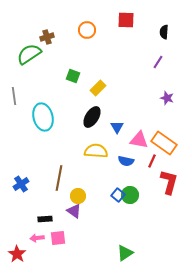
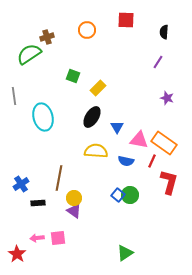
yellow circle: moved 4 px left, 2 px down
black rectangle: moved 7 px left, 16 px up
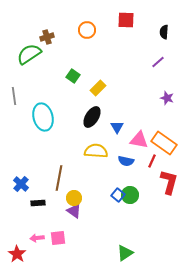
purple line: rotated 16 degrees clockwise
green square: rotated 16 degrees clockwise
blue cross: rotated 14 degrees counterclockwise
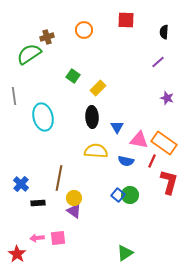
orange circle: moved 3 px left
black ellipse: rotated 35 degrees counterclockwise
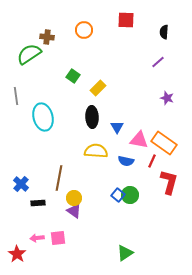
brown cross: rotated 24 degrees clockwise
gray line: moved 2 px right
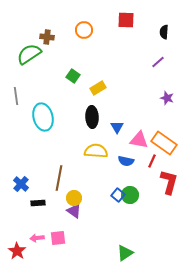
yellow rectangle: rotated 14 degrees clockwise
red star: moved 3 px up
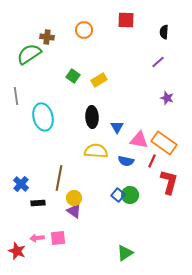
yellow rectangle: moved 1 px right, 8 px up
red star: rotated 12 degrees counterclockwise
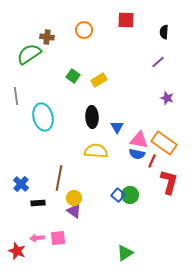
blue semicircle: moved 11 px right, 7 px up
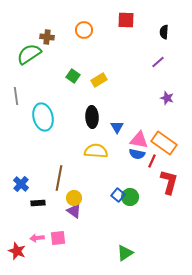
green circle: moved 2 px down
